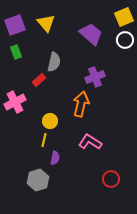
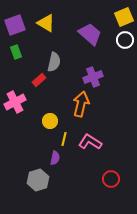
yellow triangle: rotated 18 degrees counterclockwise
purple trapezoid: moved 1 px left
purple cross: moved 2 px left
yellow line: moved 20 px right, 1 px up
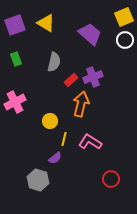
green rectangle: moved 7 px down
red rectangle: moved 32 px right
purple semicircle: rotated 40 degrees clockwise
gray hexagon: rotated 25 degrees counterclockwise
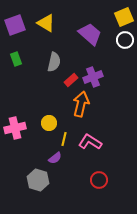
pink cross: moved 26 px down; rotated 15 degrees clockwise
yellow circle: moved 1 px left, 2 px down
red circle: moved 12 px left, 1 px down
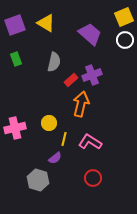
purple cross: moved 1 px left, 2 px up
red circle: moved 6 px left, 2 px up
